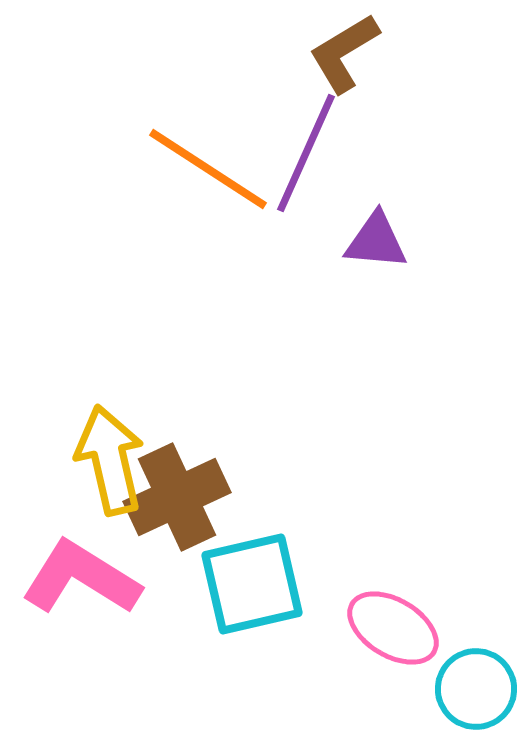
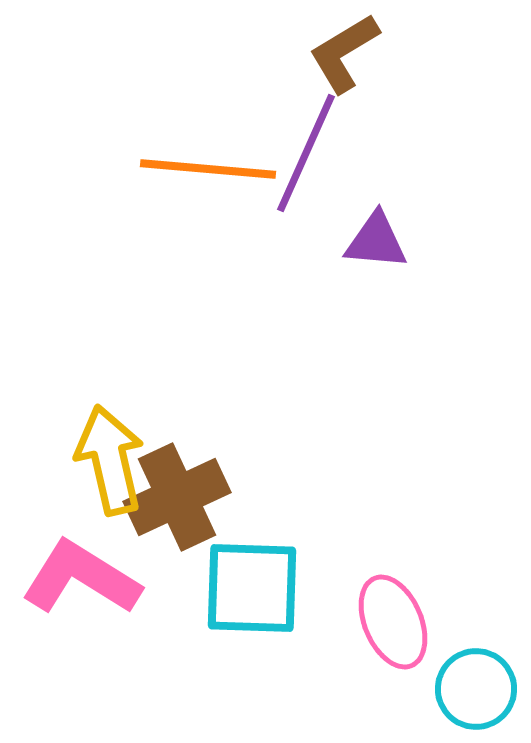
orange line: rotated 28 degrees counterclockwise
cyan square: moved 4 px down; rotated 15 degrees clockwise
pink ellipse: moved 6 px up; rotated 36 degrees clockwise
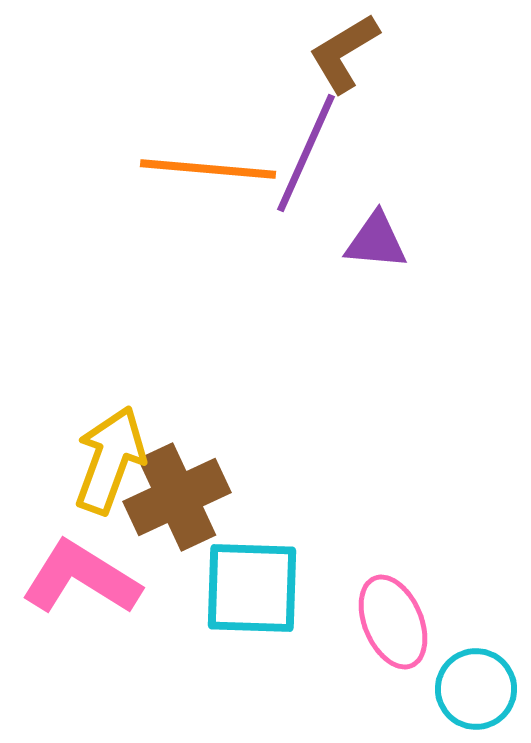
yellow arrow: rotated 33 degrees clockwise
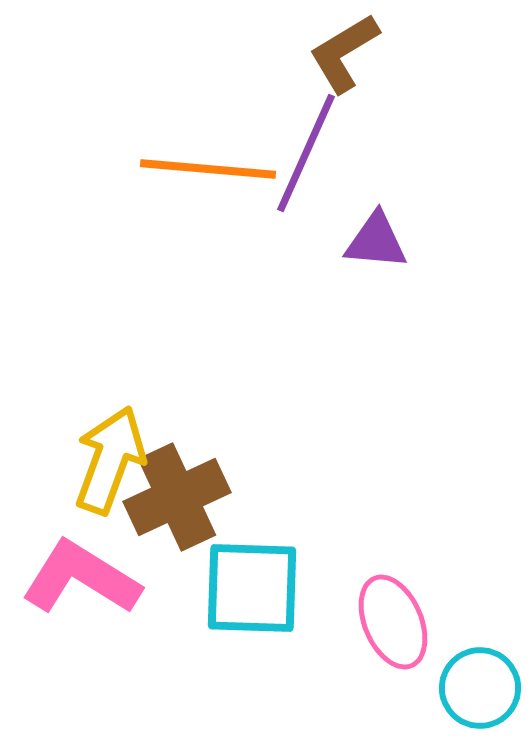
cyan circle: moved 4 px right, 1 px up
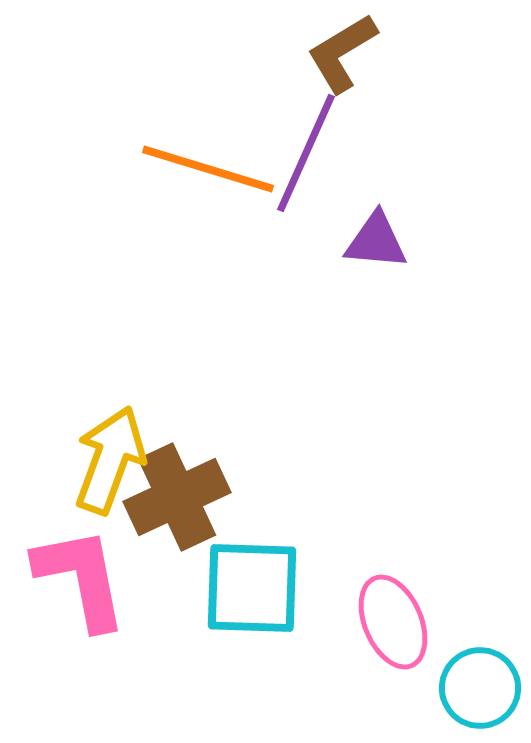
brown L-shape: moved 2 px left
orange line: rotated 12 degrees clockwise
pink L-shape: rotated 47 degrees clockwise
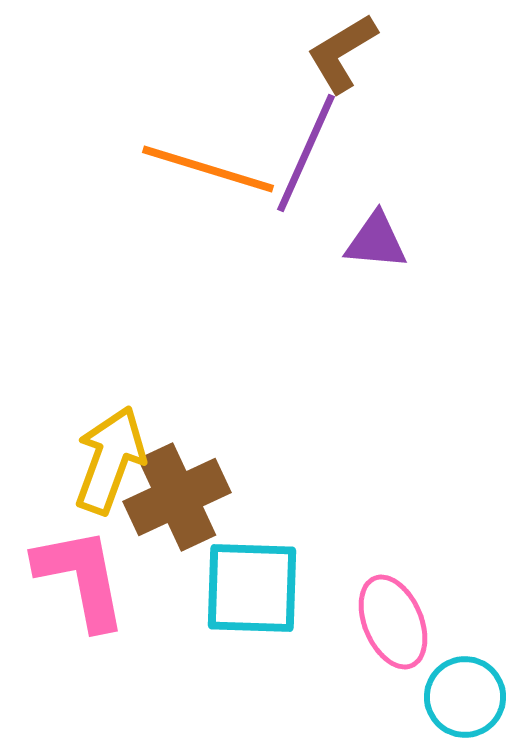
cyan circle: moved 15 px left, 9 px down
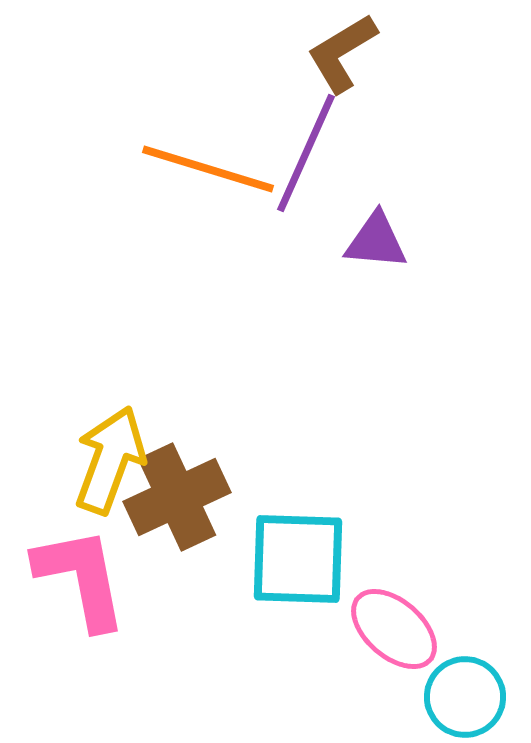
cyan square: moved 46 px right, 29 px up
pink ellipse: moved 1 px right, 7 px down; rotated 26 degrees counterclockwise
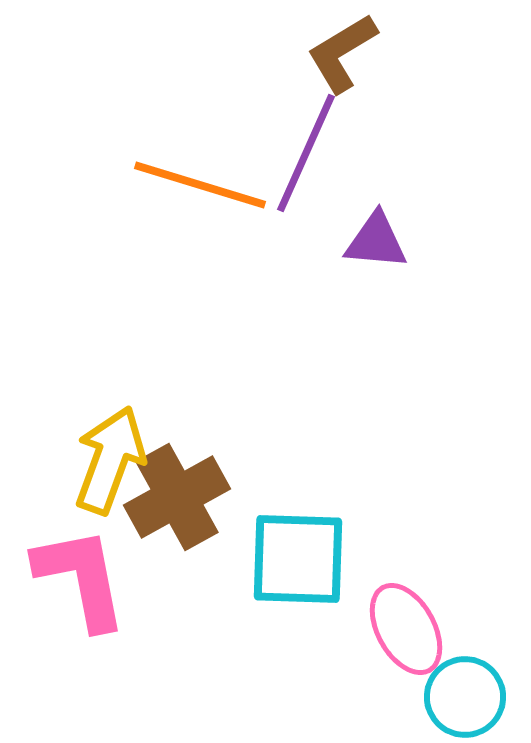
orange line: moved 8 px left, 16 px down
brown cross: rotated 4 degrees counterclockwise
pink ellipse: moved 12 px right; rotated 20 degrees clockwise
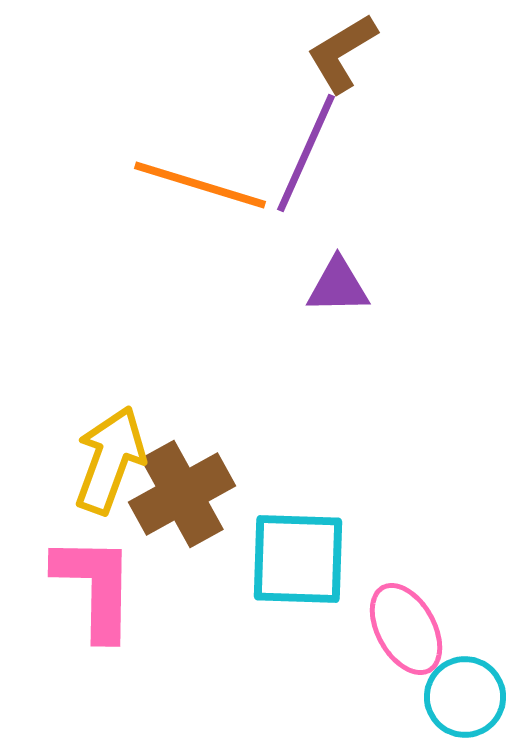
purple triangle: moved 38 px left, 45 px down; rotated 6 degrees counterclockwise
brown cross: moved 5 px right, 3 px up
pink L-shape: moved 14 px right, 9 px down; rotated 12 degrees clockwise
